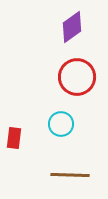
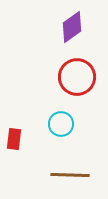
red rectangle: moved 1 px down
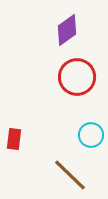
purple diamond: moved 5 px left, 3 px down
cyan circle: moved 30 px right, 11 px down
brown line: rotated 42 degrees clockwise
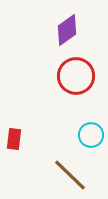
red circle: moved 1 px left, 1 px up
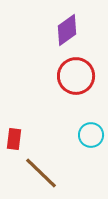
brown line: moved 29 px left, 2 px up
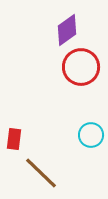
red circle: moved 5 px right, 9 px up
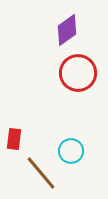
red circle: moved 3 px left, 6 px down
cyan circle: moved 20 px left, 16 px down
brown line: rotated 6 degrees clockwise
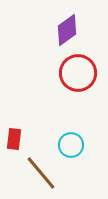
cyan circle: moved 6 px up
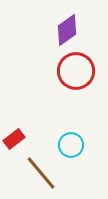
red circle: moved 2 px left, 2 px up
red rectangle: rotated 45 degrees clockwise
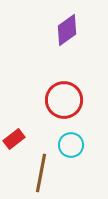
red circle: moved 12 px left, 29 px down
brown line: rotated 51 degrees clockwise
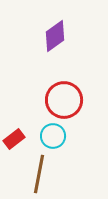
purple diamond: moved 12 px left, 6 px down
cyan circle: moved 18 px left, 9 px up
brown line: moved 2 px left, 1 px down
